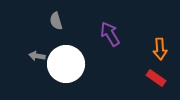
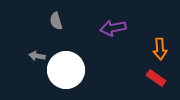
purple arrow: moved 3 px right, 6 px up; rotated 70 degrees counterclockwise
white circle: moved 6 px down
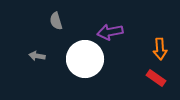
purple arrow: moved 3 px left, 4 px down
white circle: moved 19 px right, 11 px up
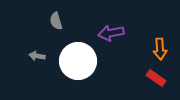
purple arrow: moved 1 px right, 1 px down
white circle: moved 7 px left, 2 px down
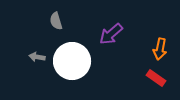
purple arrow: moved 1 px down; rotated 30 degrees counterclockwise
orange arrow: rotated 15 degrees clockwise
gray arrow: moved 1 px down
white circle: moved 6 px left
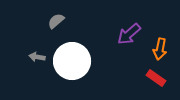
gray semicircle: rotated 66 degrees clockwise
purple arrow: moved 18 px right
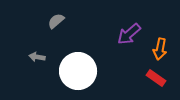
white circle: moved 6 px right, 10 px down
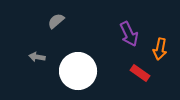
purple arrow: rotated 75 degrees counterclockwise
red rectangle: moved 16 px left, 5 px up
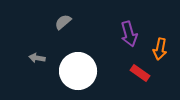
gray semicircle: moved 7 px right, 1 px down
purple arrow: rotated 10 degrees clockwise
gray arrow: moved 1 px down
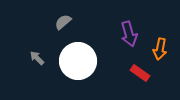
gray arrow: rotated 35 degrees clockwise
white circle: moved 10 px up
